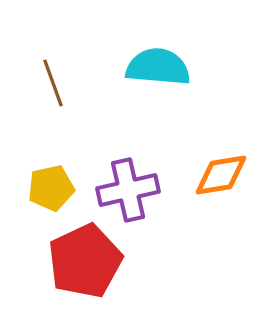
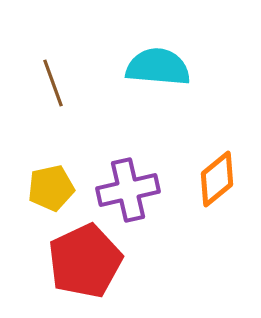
orange diamond: moved 4 px left, 4 px down; rotated 30 degrees counterclockwise
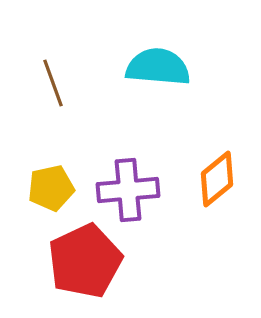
purple cross: rotated 8 degrees clockwise
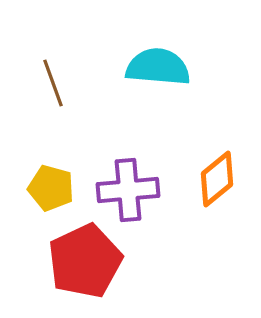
yellow pentagon: rotated 27 degrees clockwise
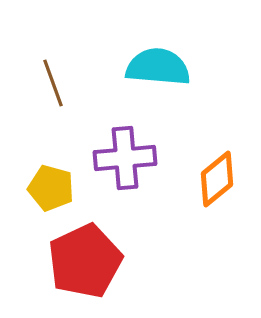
purple cross: moved 3 px left, 32 px up
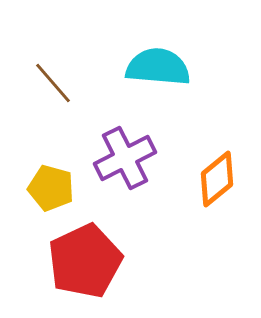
brown line: rotated 21 degrees counterclockwise
purple cross: rotated 22 degrees counterclockwise
